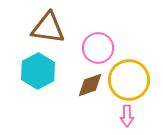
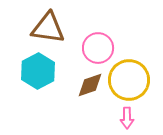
pink arrow: moved 2 px down
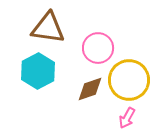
brown diamond: moved 4 px down
pink arrow: rotated 30 degrees clockwise
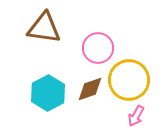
brown triangle: moved 4 px left
cyan hexagon: moved 10 px right, 22 px down
pink arrow: moved 9 px right, 2 px up
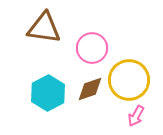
pink circle: moved 6 px left
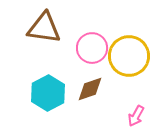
yellow circle: moved 24 px up
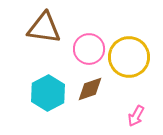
pink circle: moved 3 px left, 1 px down
yellow circle: moved 1 px down
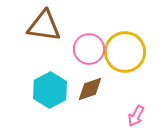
brown triangle: moved 2 px up
yellow circle: moved 4 px left, 5 px up
cyan hexagon: moved 2 px right, 3 px up
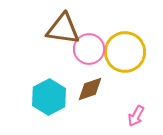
brown triangle: moved 19 px right, 3 px down
cyan hexagon: moved 1 px left, 7 px down
